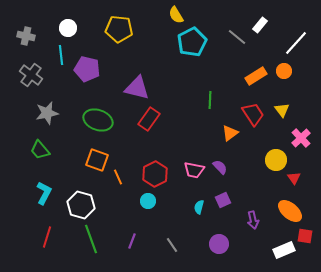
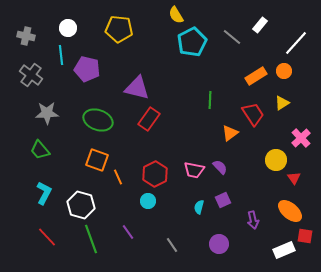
gray line at (237, 37): moved 5 px left
yellow triangle at (282, 110): moved 7 px up; rotated 35 degrees clockwise
gray star at (47, 113): rotated 10 degrees clockwise
red line at (47, 237): rotated 60 degrees counterclockwise
purple line at (132, 241): moved 4 px left, 9 px up; rotated 56 degrees counterclockwise
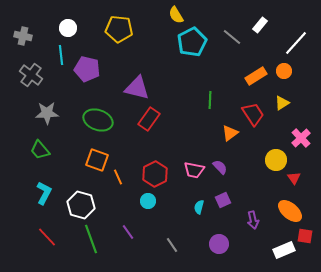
gray cross at (26, 36): moved 3 px left
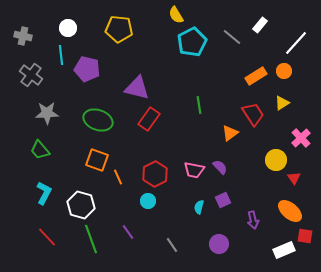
green line at (210, 100): moved 11 px left, 5 px down; rotated 12 degrees counterclockwise
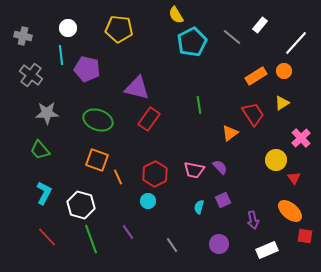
white rectangle at (284, 250): moved 17 px left
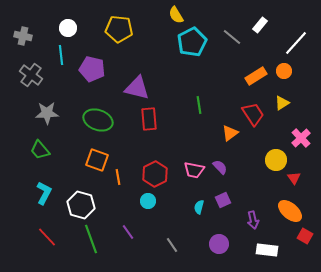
purple pentagon at (87, 69): moved 5 px right
red rectangle at (149, 119): rotated 40 degrees counterclockwise
orange line at (118, 177): rotated 14 degrees clockwise
red square at (305, 236): rotated 21 degrees clockwise
white rectangle at (267, 250): rotated 30 degrees clockwise
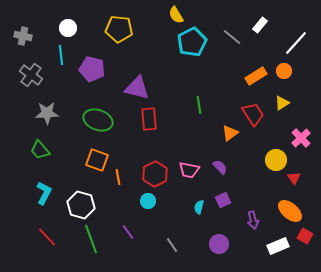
pink trapezoid at (194, 170): moved 5 px left
white rectangle at (267, 250): moved 11 px right, 4 px up; rotated 30 degrees counterclockwise
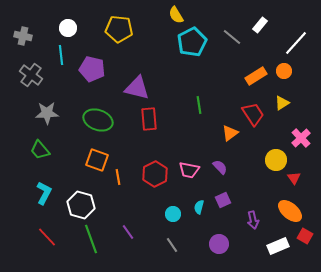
cyan circle at (148, 201): moved 25 px right, 13 px down
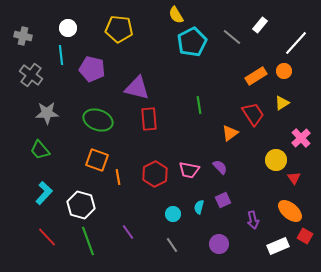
cyan L-shape at (44, 193): rotated 15 degrees clockwise
green line at (91, 239): moved 3 px left, 2 px down
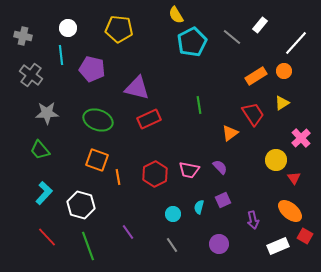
red rectangle at (149, 119): rotated 70 degrees clockwise
green line at (88, 241): moved 5 px down
